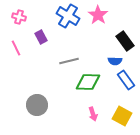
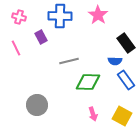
blue cross: moved 8 px left; rotated 30 degrees counterclockwise
black rectangle: moved 1 px right, 2 px down
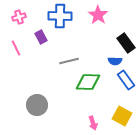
pink cross: rotated 32 degrees counterclockwise
pink arrow: moved 9 px down
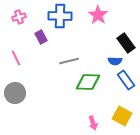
pink line: moved 10 px down
gray circle: moved 22 px left, 12 px up
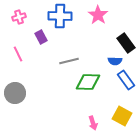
pink line: moved 2 px right, 4 px up
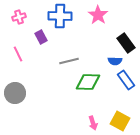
yellow square: moved 2 px left, 5 px down
